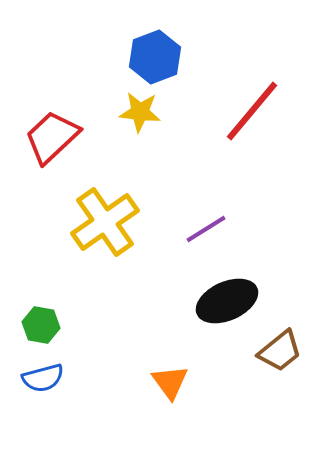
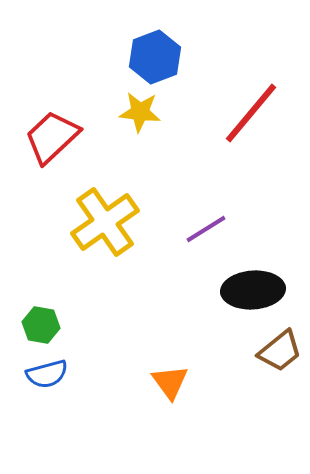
red line: moved 1 px left, 2 px down
black ellipse: moved 26 px right, 11 px up; rotated 20 degrees clockwise
blue semicircle: moved 4 px right, 4 px up
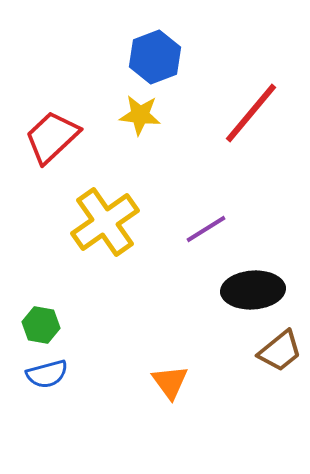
yellow star: moved 3 px down
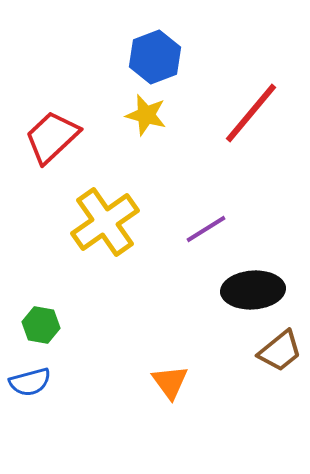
yellow star: moved 6 px right; rotated 9 degrees clockwise
blue semicircle: moved 17 px left, 8 px down
